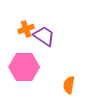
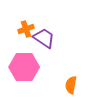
purple trapezoid: moved 2 px down
orange semicircle: moved 2 px right
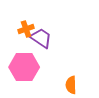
purple trapezoid: moved 3 px left
orange semicircle: rotated 12 degrees counterclockwise
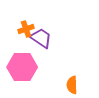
pink hexagon: moved 2 px left
orange semicircle: moved 1 px right
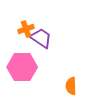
orange semicircle: moved 1 px left, 1 px down
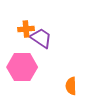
orange cross: rotated 14 degrees clockwise
